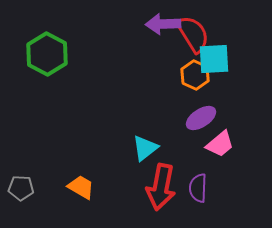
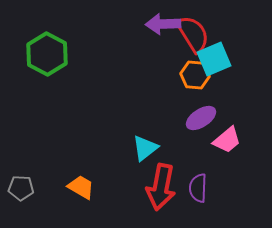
cyan square: rotated 20 degrees counterclockwise
orange hexagon: rotated 20 degrees counterclockwise
pink trapezoid: moved 7 px right, 4 px up
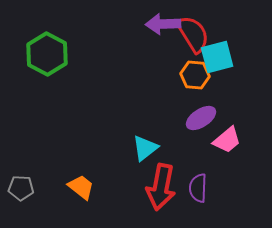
cyan square: moved 3 px right, 2 px up; rotated 8 degrees clockwise
orange trapezoid: rotated 8 degrees clockwise
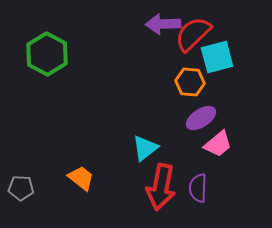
red semicircle: rotated 102 degrees counterclockwise
orange hexagon: moved 5 px left, 7 px down
pink trapezoid: moved 9 px left, 4 px down
orange trapezoid: moved 9 px up
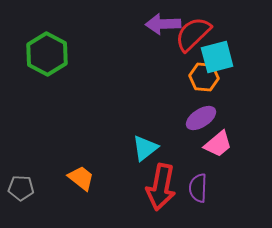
orange hexagon: moved 14 px right, 5 px up
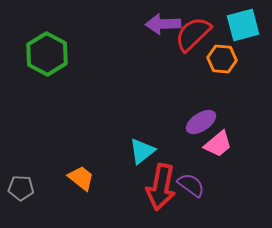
cyan square: moved 26 px right, 32 px up
orange hexagon: moved 18 px right, 18 px up
purple ellipse: moved 4 px down
cyan triangle: moved 3 px left, 3 px down
purple semicircle: moved 7 px left, 3 px up; rotated 124 degrees clockwise
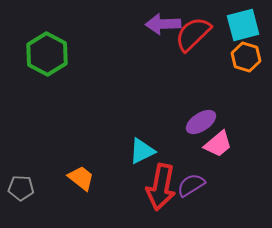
orange hexagon: moved 24 px right, 2 px up; rotated 12 degrees clockwise
cyan triangle: rotated 12 degrees clockwise
purple semicircle: rotated 68 degrees counterclockwise
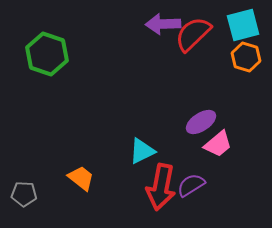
green hexagon: rotated 9 degrees counterclockwise
gray pentagon: moved 3 px right, 6 px down
